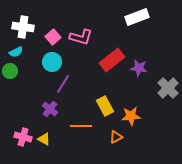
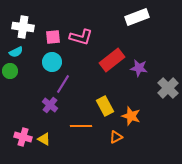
pink square: rotated 35 degrees clockwise
purple cross: moved 4 px up
orange star: rotated 24 degrees clockwise
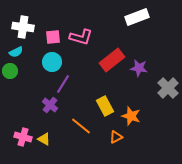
orange line: rotated 40 degrees clockwise
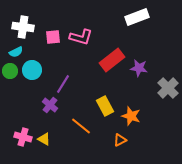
cyan circle: moved 20 px left, 8 px down
orange triangle: moved 4 px right, 3 px down
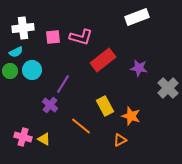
white cross: moved 1 px down; rotated 15 degrees counterclockwise
red rectangle: moved 9 px left
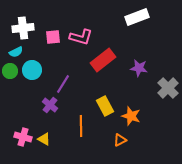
orange line: rotated 50 degrees clockwise
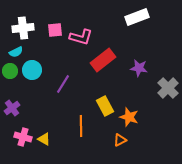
pink square: moved 2 px right, 7 px up
purple cross: moved 38 px left, 3 px down; rotated 14 degrees clockwise
orange star: moved 2 px left, 1 px down
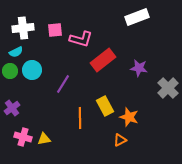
pink L-shape: moved 2 px down
orange line: moved 1 px left, 8 px up
yellow triangle: rotated 40 degrees counterclockwise
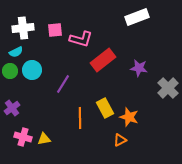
yellow rectangle: moved 2 px down
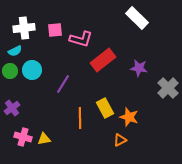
white rectangle: moved 1 px down; rotated 65 degrees clockwise
white cross: moved 1 px right
cyan semicircle: moved 1 px left, 1 px up
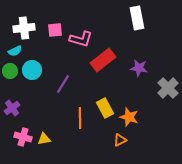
white rectangle: rotated 35 degrees clockwise
